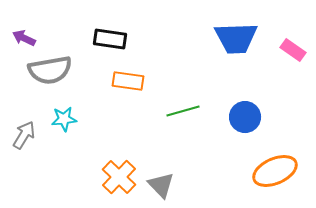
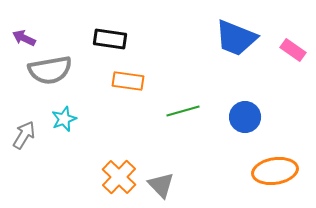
blue trapezoid: rotated 24 degrees clockwise
cyan star: rotated 15 degrees counterclockwise
orange ellipse: rotated 15 degrees clockwise
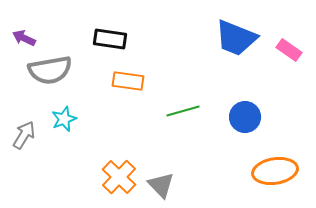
pink rectangle: moved 4 px left
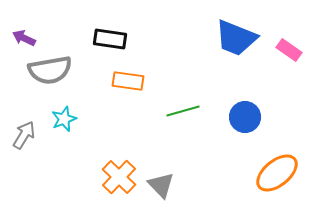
orange ellipse: moved 2 px right, 2 px down; rotated 30 degrees counterclockwise
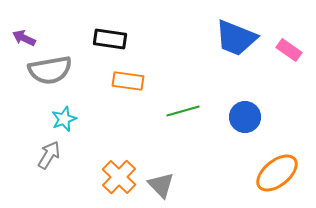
gray arrow: moved 25 px right, 20 px down
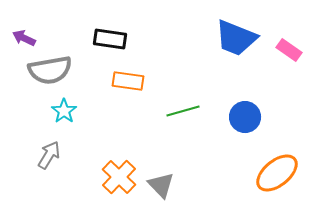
cyan star: moved 8 px up; rotated 15 degrees counterclockwise
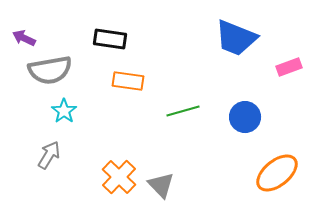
pink rectangle: moved 17 px down; rotated 55 degrees counterclockwise
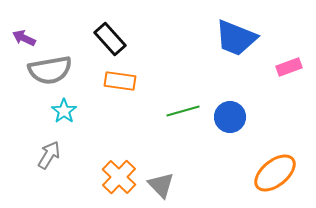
black rectangle: rotated 40 degrees clockwise
orange rectangle: moved 8 px left
blue circle: moved 15 px left
orange ellipse: moved 2 px left
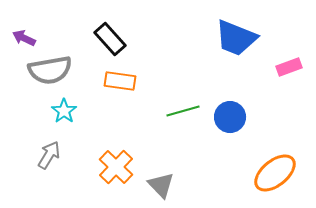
orange cross: moved 3 px left, 10 px up
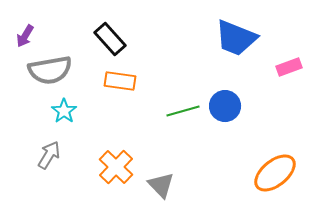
purple arrow: moved 1 px right, 2 px up; rotated 85 degrees counterclockwise
blue circle: moved 5 px left, 11 px up
